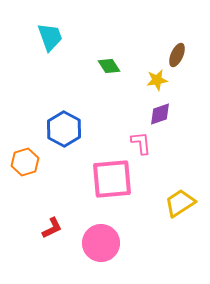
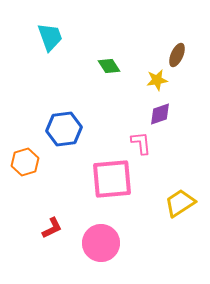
blue hexagon: rotated 24 degrees clockwise
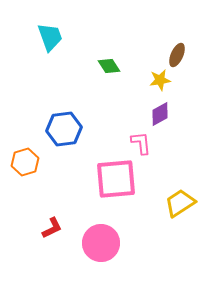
yellow star: moved 3 px right
purple diamond: rotated 10 degrees counterclockwise
pink square: moved 4 px right
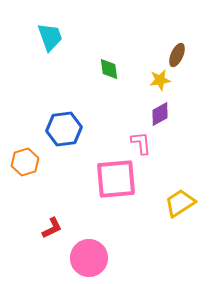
green diamond: moved 3 px down; rotated 25 degrees clockwise
pink circle: moved 12 px left, 15 px down
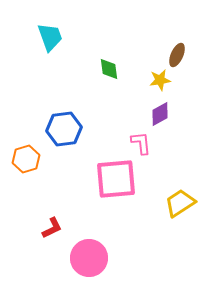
orange hexagon: moved 1 px right, 3 px up
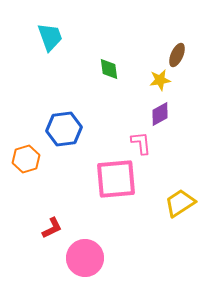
pink circle: moved 4 px left
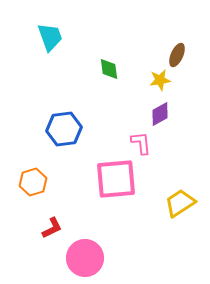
orange hexagon: moved 7 px right, 23 px down
